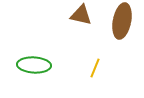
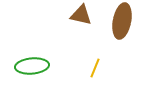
green ellipse: moved 2 px left, 1 px down; rotated 8 degrees counterclockwise
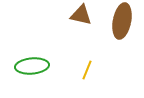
yellow line: moved 8 px left, 2 px down
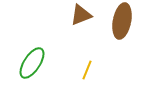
brown triangle: rotated 35 degrees counterclockwise
green ellipse: moved 3 px up; rotated 52 degrees counterclockwise
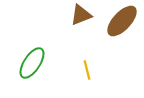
brown ellipse: rotated 32 degrees clockwise
yellow line: rotated 36 degrees counterclockwise
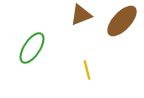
green ellipse: moved 15 px up
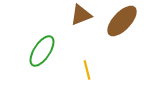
green ellipse: moved 10 px right, 3 px down
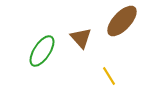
brown triangle: moved 23 px down; rotated 50 degrees counterclockwise
yellow line: moved 22 px right, 6 px down; rotated 18 degrees counterclockwise
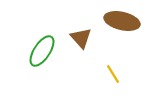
brown ellipse: rotated 60 degrees clockwise
yellow line: moved 4 px right, 2 px up
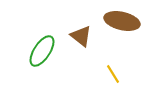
brown triangle: moved 2 px up; rotated 10 degrees counterclockwise
